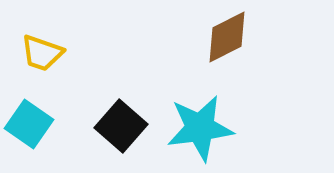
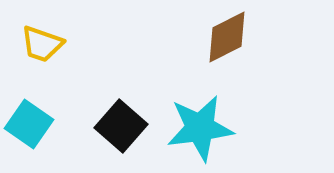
yellow trapezoid: moved 9 px up
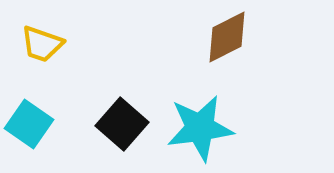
black square: moved 1 px right, 2 px up
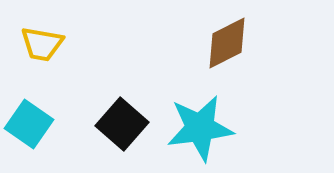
brown diamond: moved 6 px down
yellow trapezoid: rotated 9 degrees counterclockwise
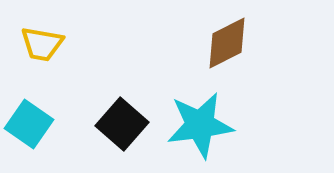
cyan star: moved 3 px up
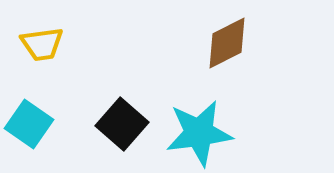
yellow trapezoid: rotated 18 degrees counterclockwise
cyan star: moved 1 px left, 8 px down
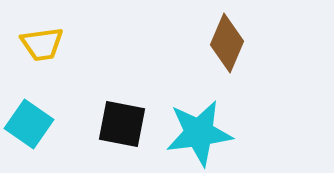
brown diamond: rotated 40 degrees counterclockwise
black square: rotated 30 degrees counterclockwise
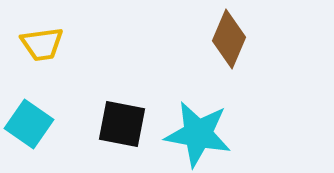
brown diamond: moved 2 px right, 4 px up
cyan star: moved 1 px left, 1 px down; rotated 18 degrees clockwise
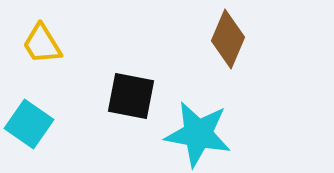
brown diamond: moved 1 px left
yellow trapezoid: rotated 66 degrees clockwise
black square: moved 9 px right, 28 px up
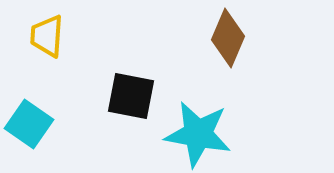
brown diamond: moved 1 px up
yellow trapezoid: moved 5 px right, 8 px up; rotated 36 degrees clockwise
